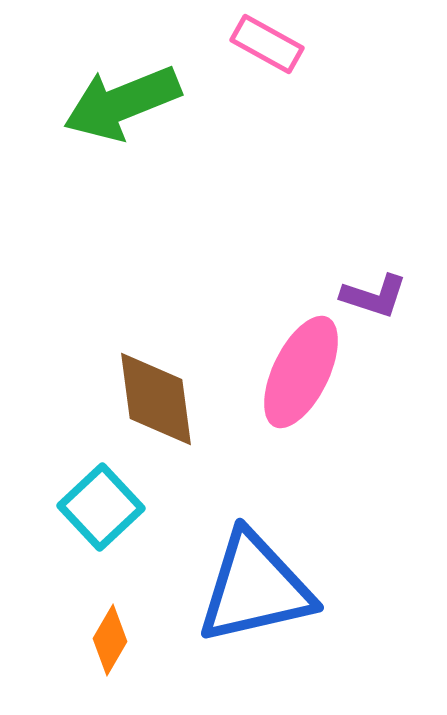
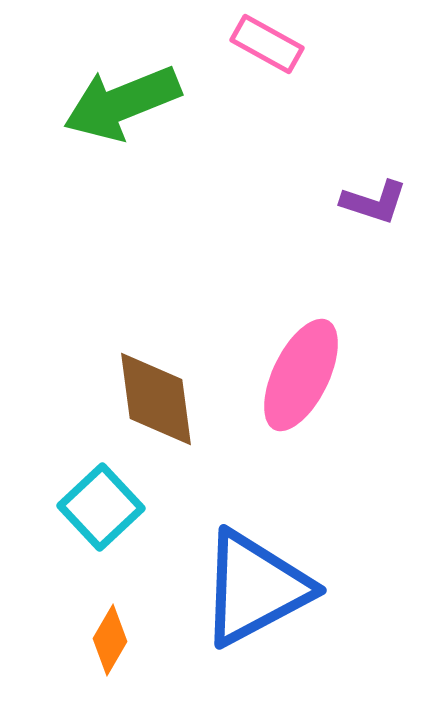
purple L-shape: moved 94 px up
pink ellipse: moved 3 px down
blue triangle: rotated 15 degrees counterclockwise
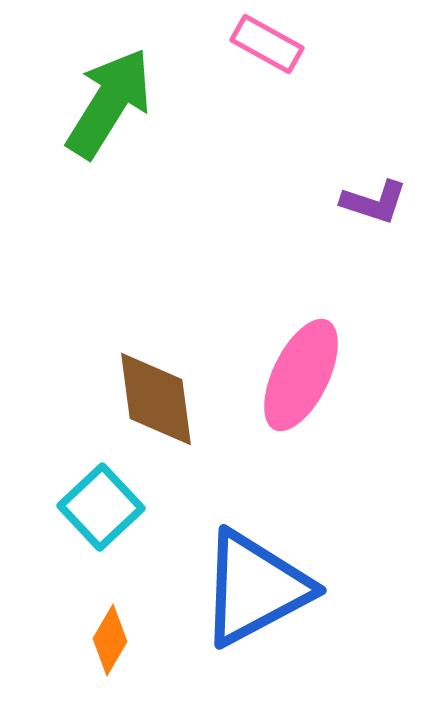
green arrow: moved 13 px left; rotated 144 degrees clockwise
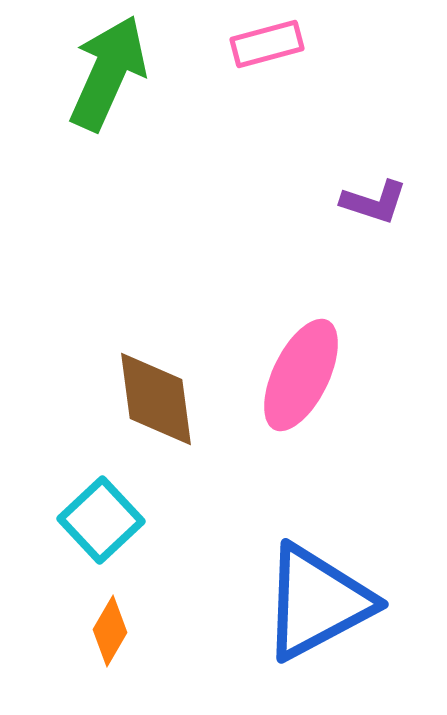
pink rectangle: rotated 44 degrees counterclockwise
green arrow: moved 1 px left, 30 px up; rotated 8 degrees counterclockwise
cyan square: moved 13 px down
blue triangle: moved 62 px right, 14 px down
orange diamond: moved 9 px up
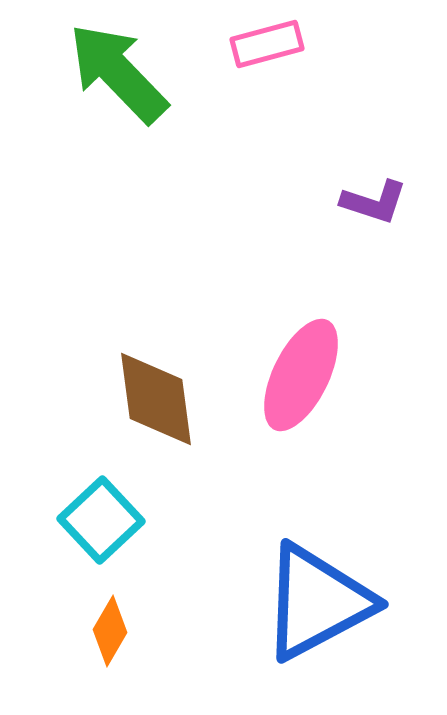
green arrow: moved 10 px right; rotated 68 degrees counterclockwise
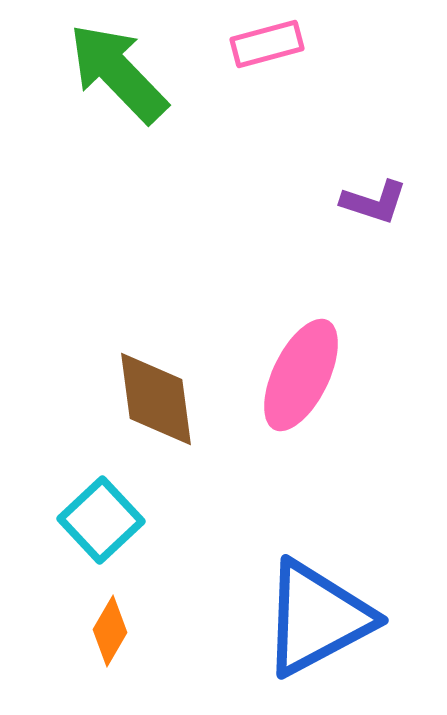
blue triangle: moved 16 px down
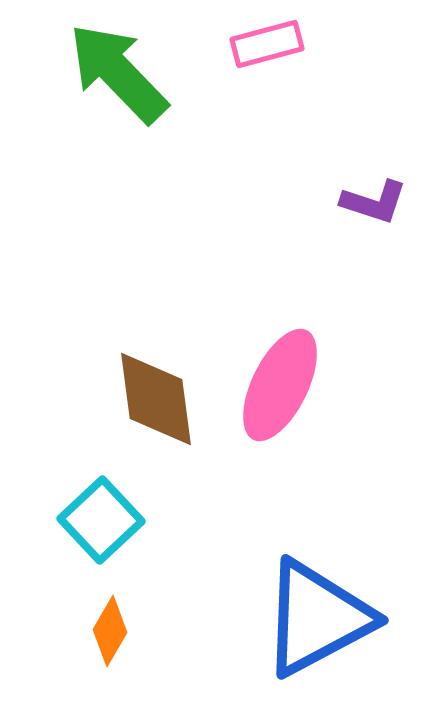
pink ellipse: moved 21 px left, 10 px down
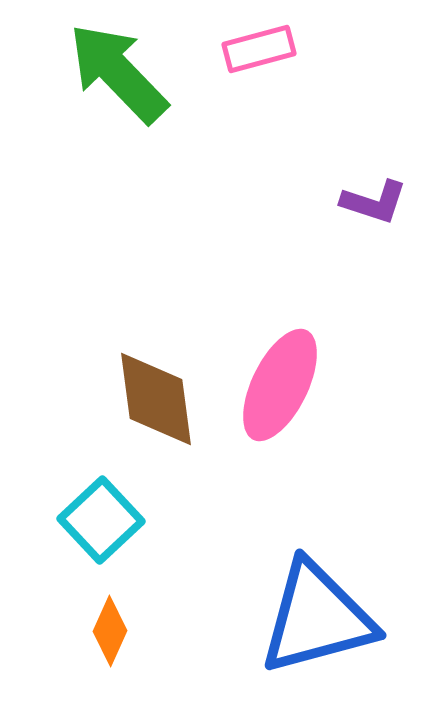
pink rectangle: moved 8 px left, 5 px down
blue triangle: rotated 13 degrees clockwise
orange diamond: rotated 6 degrees counterclockwise
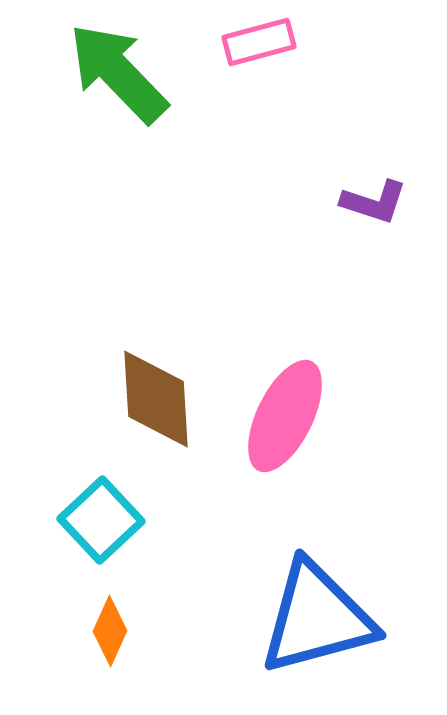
pink rectangle: moved 7 px up
pink ellipse: moved 5 px right, 31 px down
brown diamond: rotated 4 degrees clockwise
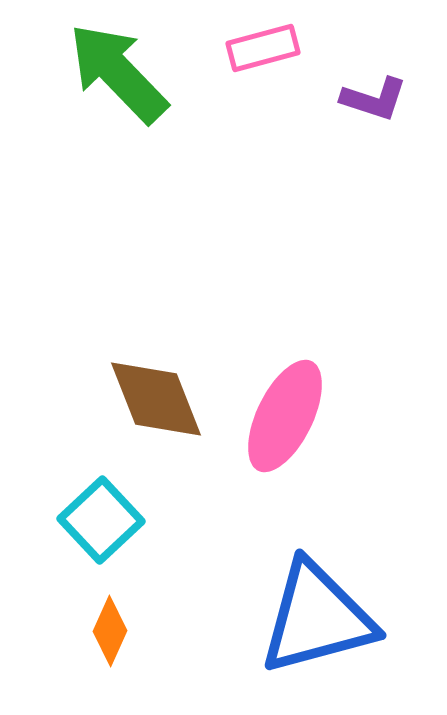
pink rectangle: moved 4 px right, 6 px down
purple L-shape: moved 103 px up
brown diamond: rotated 18 degrees counterclockwise
